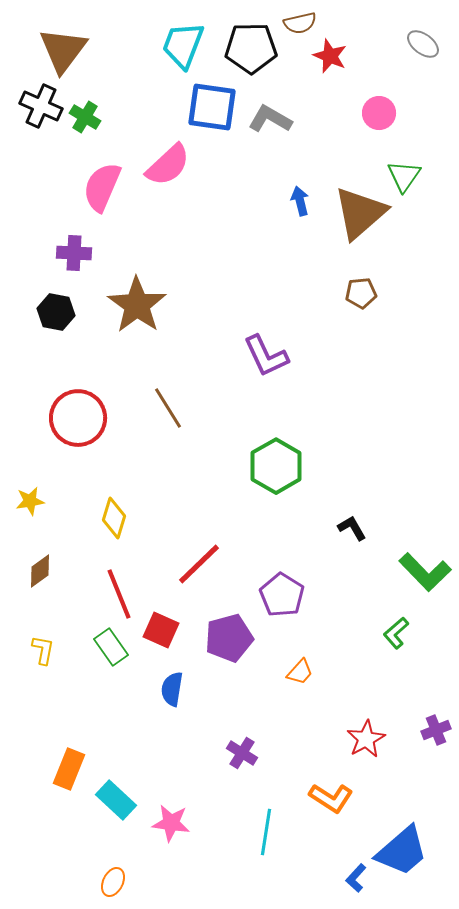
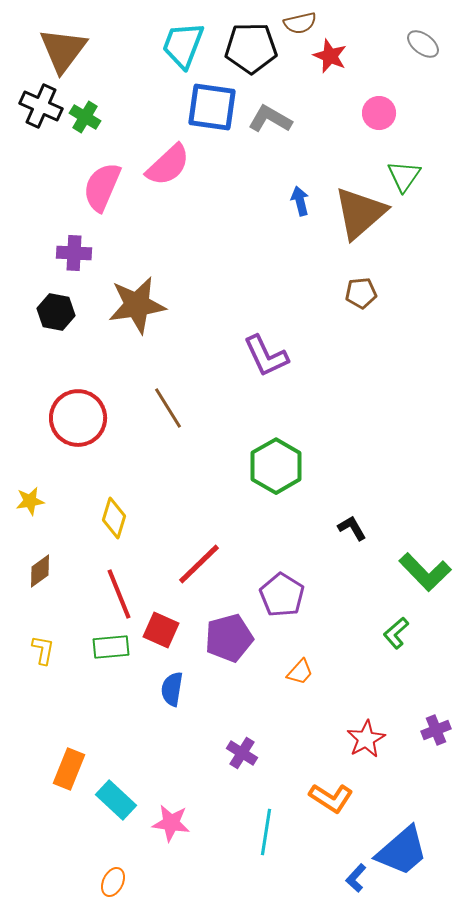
brown star at (137, 305): rotated 28 degrees clockwise
green rectangle at (111, 647): rotated 60 degrees counterclockwise
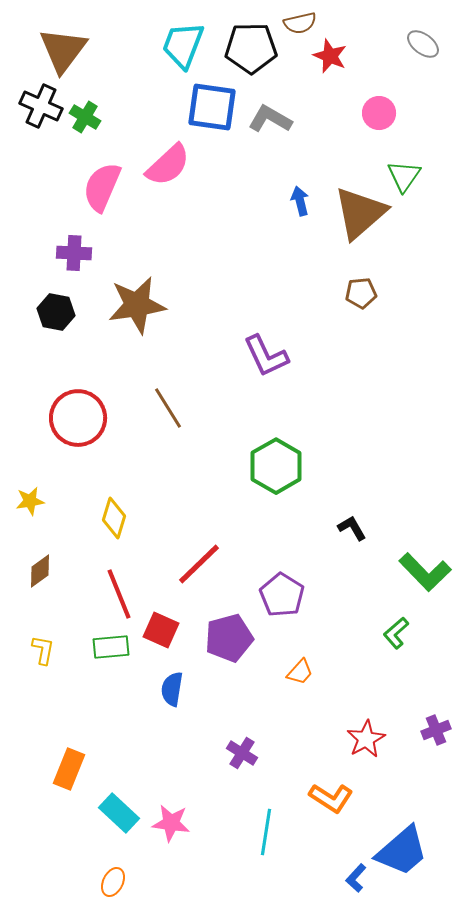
cyan rectangle at (116, 800): moved 3 px right, 13 px down
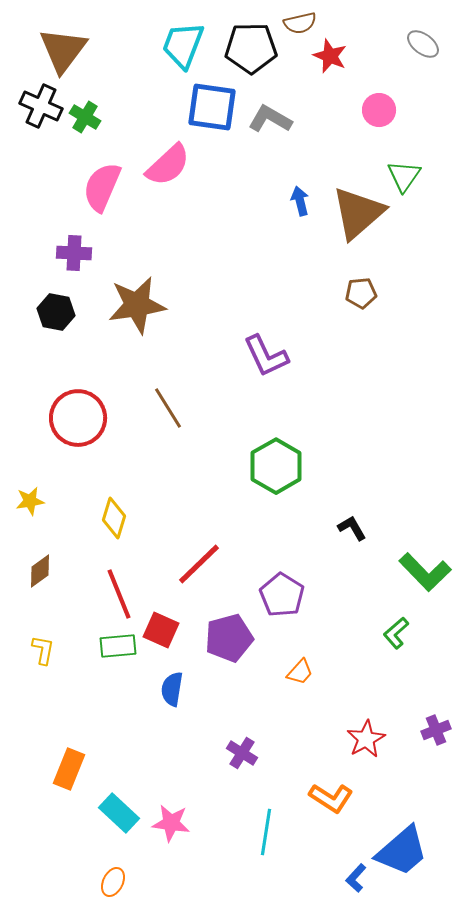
pink circle at (379, 113): moved 3 px up
brown triangle at (360, 213): moved 2 px left
green rectangle at (111, 647): moved 7 px right, 1 px up
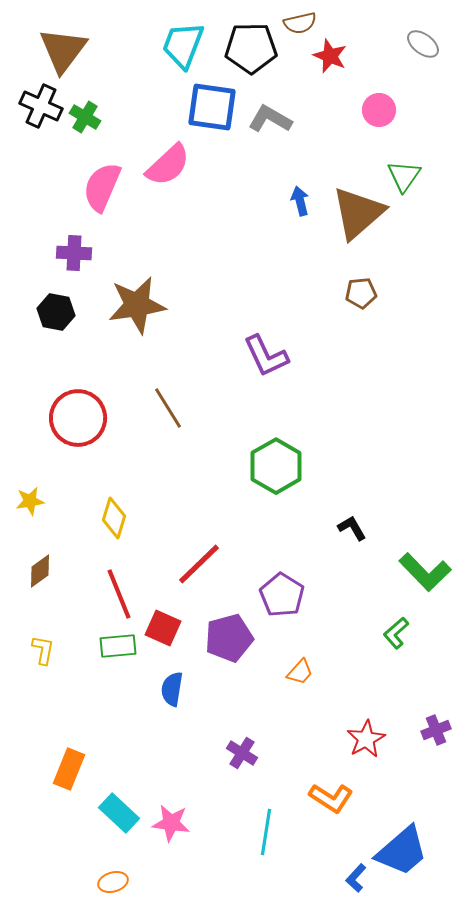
red square at (161, 630): moved 2 px right, 2 px up
orange ellipse at (113, 882): rotated 48 degrees clockwise
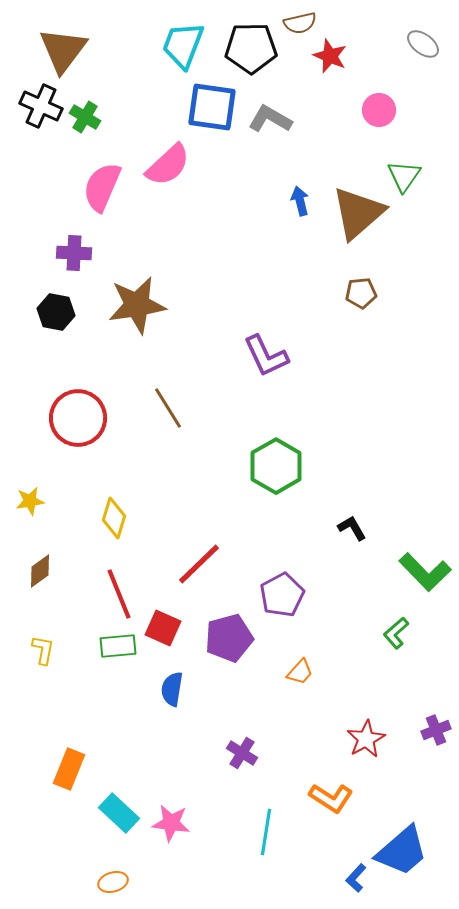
purple pentagon at (282, 595): rotated 12 degrees clockwise
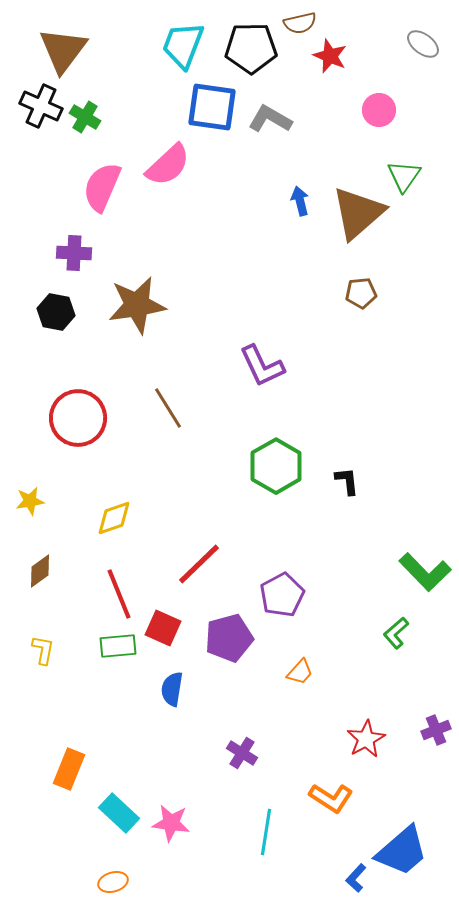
purple L-shape at (266, 356): moved 4 px left, 10 px down
yellow diamond at (114, 518): rotated 54 degrees clockwise
black L-shape at (352, 528): moved 5 px left, 47 px up; rotated 24 degrees clockwise
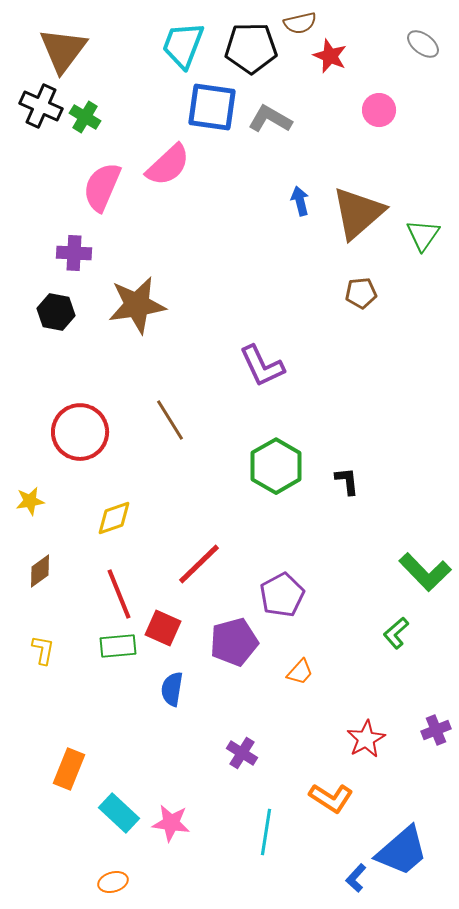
green triangle at (404, 176): moved 19 px right, 59 px down
brown line at (168, 408): moved 2 px right, 12 px down
red circle at (78, 418): moved 2 px right, 14 px down
purple pentagon at (229, 638): moved 5 px right, 4 px down
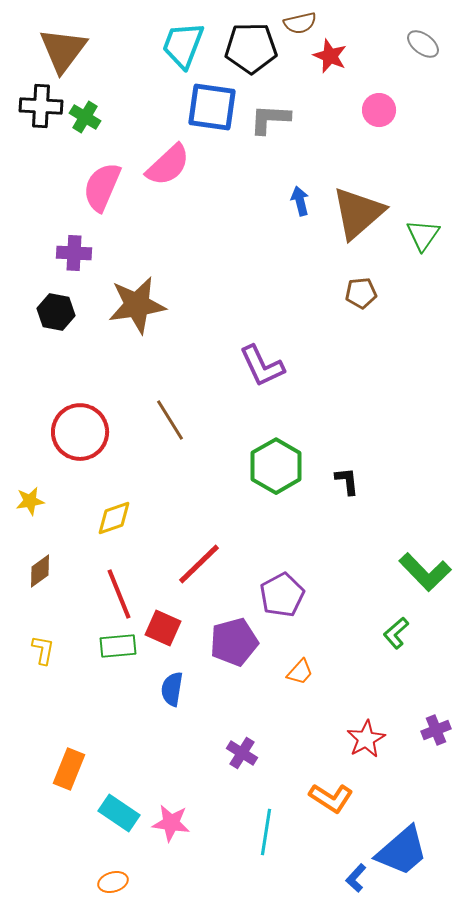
black cross at (41, 106): rotated 21 degrees counterclockwise
gray L-shape at (270, 119): rotated 27 degrees counterclockwise
cyan rectangle at (119, 813): rotated 9 degrees counterclockwise
